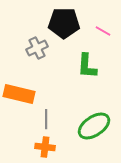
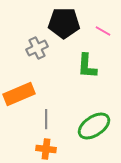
orange rectangle: rotated 36 degrees counterclockwise
orange cross: moved 1 px right, 2 px down
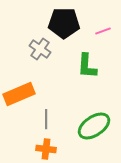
pink line: rotated 49 degrees counterclockwise
gray cross: moved 3 px right, 1 px down; rotated 30 degrees counterclockwise
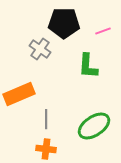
green L-shape: moved 1 px right
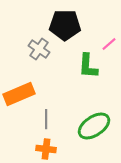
black pentagon: moved 1 px right, 2 px down
pink line: moved 6 px right, 13 px down; rotated 21 degrees counterclockwise
gray cross: moved 1 px left
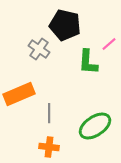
black pentagon: rotated 12 degrees clockwise
green L-shape: moved 4 px up
gray line: moved 3 px right, 6 px up
green ellipse: moved 1 px right
orange cross: moved 3 px right, 2 px up
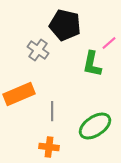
pink line: moved 1 px up
gray cross: moved 1 px left, 1 px down
green L-shape: moved 4 px right, 2 px down; rotated 8 degrees clockwise
gray line: moved 3 px right, 2 px up
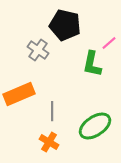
orange cross: moved 5 px up; rotated 24 degrees clockwise
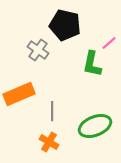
green ellipse: rotated 12 degrees clockwise
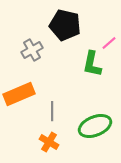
gray cross: moved 6 px left; rotated 25 degrees clockwise
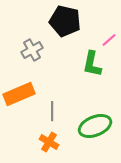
black pentagon: moved 4 px up
pink line: moved 3 px up
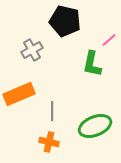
orange cross: rotated 18 degrees counterclockwise
